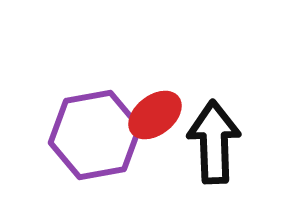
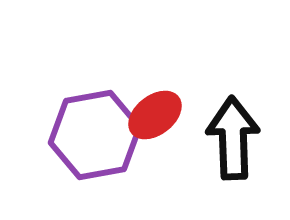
black arrow: moved 19 px right, 4 px up
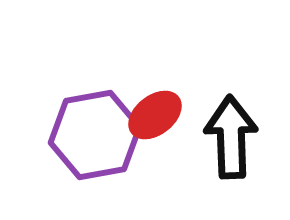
black arrow: moved 2 px left, 1 px up
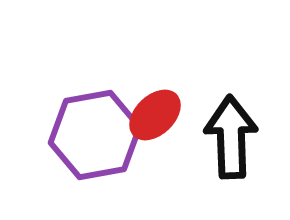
red ellipse: rotated 6 degrees counterclockwise
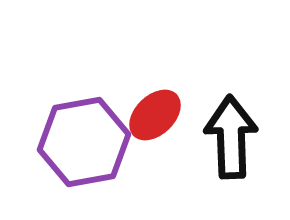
purple hexagon: moved 11 px left, 7 px down
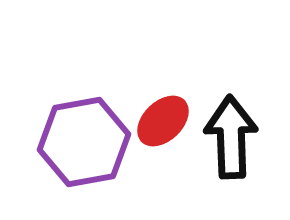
red ellipse: moved 8 px right, 6 px down
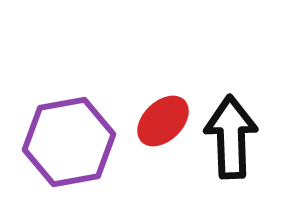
purple hexagon: moved 15 px left
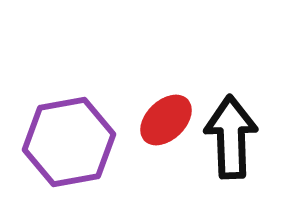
red ellipse: moved 3 px right, 1 px up
